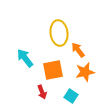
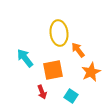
orange star: moved 6 px right; rotated 12 degrees counterclockwise
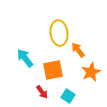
red arrow: rotated 16 degrees counterclockwise
cyan square: moved 3 px left
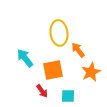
red arrow: moved 1 px up
cyan square: rotated 32 degrees counterclockwise
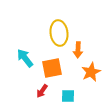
orange arrow: rotated 140 degrees counterclockwise
orange square: moved 1 px left, 2 px up
red arrow: rotated 72 degrees clockwise
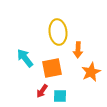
yellow ellipse: moved 1 px left, 1 px up
cyan square: moved 8 px left
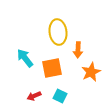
red arrow: moved 8 px left, 5 px down; rotated 32 degrees clockwise
cyan square: rotated 24 degrees clockwise
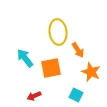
orange arrow: rotated 35 degrees counterclockwise
orange square: moved 1 px left
orange star: rotated 24 degrees counterclockwise
cyan square: moved 16 px right, 1 px up
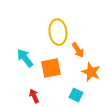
red arrow: rotated 88 degrees clockwise
